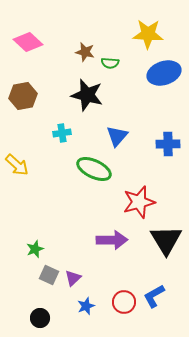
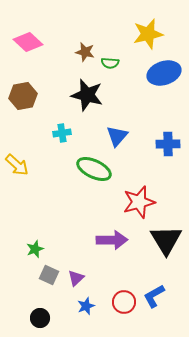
yellow star: rotated 16 degrees counterclockwise
purple triangle: moved 3 px right
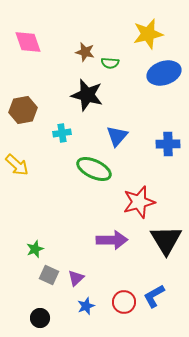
pink diamond: rotated 28 degrees clockwise
brown hexagon: moved 14 px down
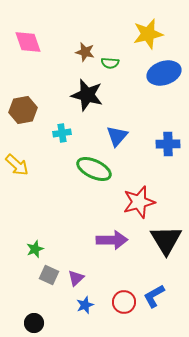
blue star: moved 1 px left, 1 px up
black circle: moved 6 px left, 5 px down
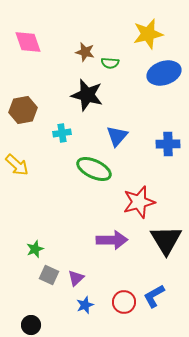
black circle: moved 3 px left, 2 px down
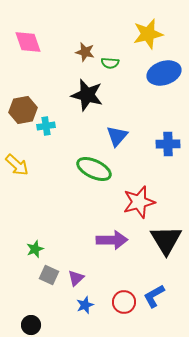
cyan cross: moved 16 px left, 7 px up
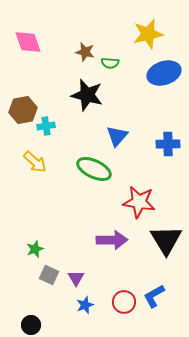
yellow arrow: moved 18 px right, 3 px up
red star: rotated 24 degrees clockwise
purple triangle: rotated 18 degrees counterclockwise
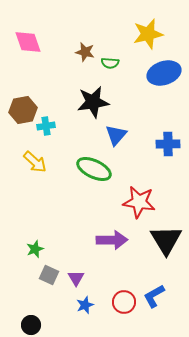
black star: moved 6 px right, 7 px down; rotated 24 degrees counterclockwise
blue triangle: moved 1 px left, 1 px up
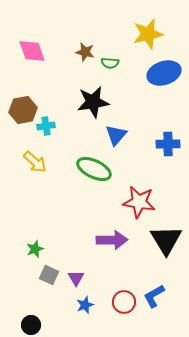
pink diamond: moved 4 px right, 9 px down
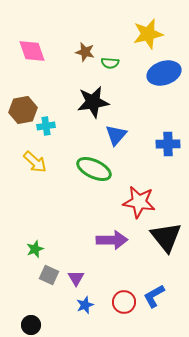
black triangle: moved 3 px up; rotated 8 degrees counterclockwise
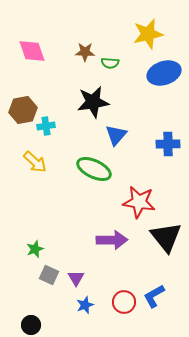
brown star: rotated 12 degrees counterclockwise
